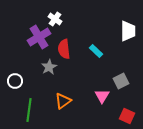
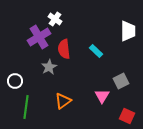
green line: moved 3 px left, 3 px up
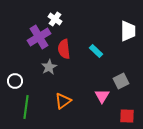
red square: rotated 21 degrees counterclockwise
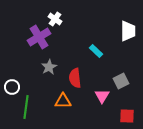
red semicircle: moved 11 px right, 29 px down
white circle: moved 3 px left, 6 px down
orange triangle: rotated 36 degrees clockwise
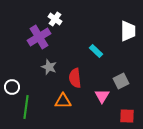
gray star: rotated 21 degrees counterclockwise
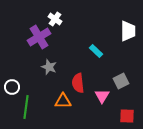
red semicircle: moved 3 px right, 5 px down
